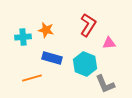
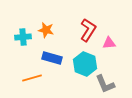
red L-shape: moved 5 px down
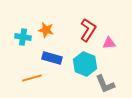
cyan cross: rotated 14 degrees clockwise
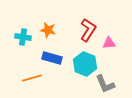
orange star: moved 2 px right
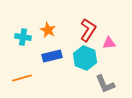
orange star: rotated 14 degrees clockwise
blue rectangle: moved 2 px up; rotated 30 degrees counterclockwise
cyan hexagon: moved 6 px up
orange line: moved 10 px left
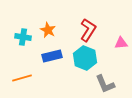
pink triangle: moved 12 px right
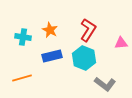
orange star: moved 2 px right
cyan hexagon: moved 1 px left
gray L-shape: rotated 30 degrees counterclockwise
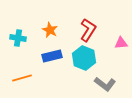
cyan cross: moved 5 px left, 1 px down
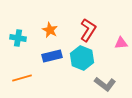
cyan hexagon: moved 2 px left
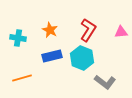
pink triangle: moved 11 px up
gray L-shape: moved 2 px up
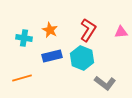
cyan cross: moved 6 px right
gray L-shape: moved 1 px down
